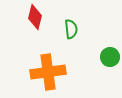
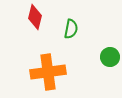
green semicircle: rotated 18 degrees clockwise
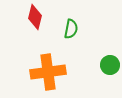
green circle: moved 8 px down
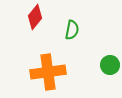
red diamond: rotated 25 degrees clockwise
green semicircle: moved 1 px right, 1 px down
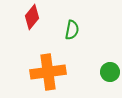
red diamond: moved 3 px left
green circle: moved 7 px down
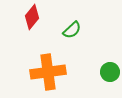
green semicircle: rotated 36 degrees clockwise
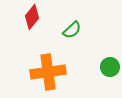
green circle: moved 5 px up
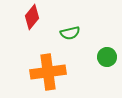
green semicircle: moved 2 px left, 3 px down; rotated 30 degrees clockwise
green circle: moved 3 px left, 10 px up
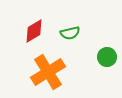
red diamond: moved 2 px right, 14 px down; rotated 20 degrees clockwise
orange cross: rotated 24 degrees counterclockwise
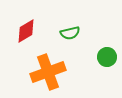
red diamond: moved 8 px left
orange cross: rotated 12 degrees clockwise
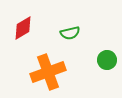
red diamond: moved 3 px left, 3 px up
green circle: moved 3 px down
